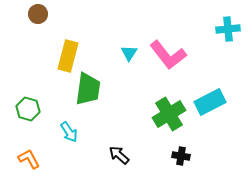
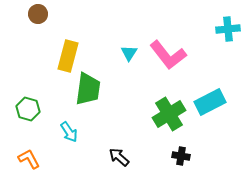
black arrow: moved 2 px down
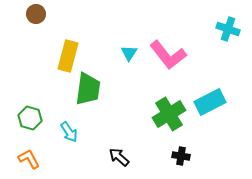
brown circle: moved 2 px left
cyan cross: rotated 25 degrees clockwise
green hexagon: moved 2 px right, 9 px down
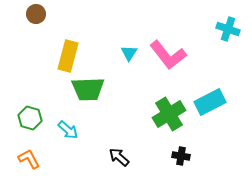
green trapezoid: rotated 80 degrees clockwise
cyan arrow: moved 1 px left, 2 px up; rotated 15 degrees counterclockwise
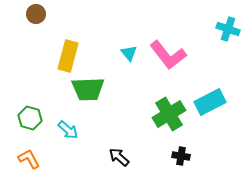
cyan triangle: rotated 12 degrees counterclockwise
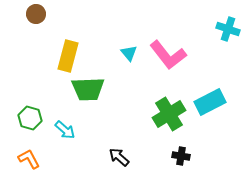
cyan arrow: moved 3 px left
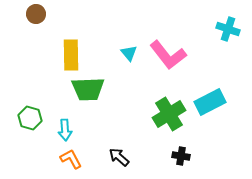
yellow rectangle: moved 3 px right, 1 px up; rotated 16 degrees counterclockwise
cyan arrow: rotated 45 degrees clockwise
orange L-shape: moved 42 px right
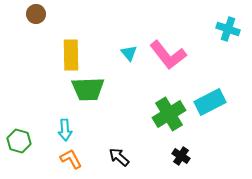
green hexagon: moved 11 px left, 23 px down
black cross: rotated 24 degrees clockwise
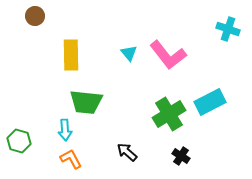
brown circle: moved 1 px left, 2 px down
green trapezoid: moved 2 px left, 13 px down; rotated 8 degrees clockwise
black arrow: moved 8 px right, 5 px up
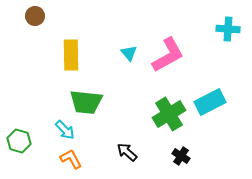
cyan cross: rotated 15 degrees counterclockwise
pink L-shape: rotated 81 degrees counterclockwise
cyan arrow: rotated 40 degrees counterclockwise
